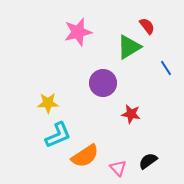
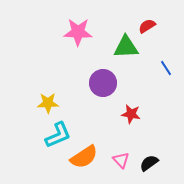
red semicircle: rotated 84 degrees counterclockwise
pink star: rotated 16 degrees clockwise
green triangle: moved 3 px left; rotated 28 degrees clockwise
orange semicircle: moved 1 px left, 1 px down
black semicircle: moved 1 px right, 2 px down
pink triangle: moved 3 px right, 8 px up
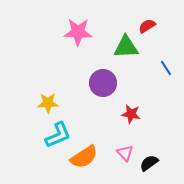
pink triangle: moved 4 px right, 7 px up
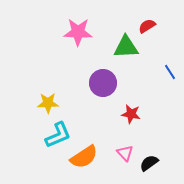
blue line: moved 4 px right, 4 px down
